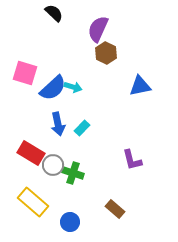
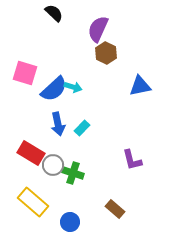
blue semicircle: moved 1 px right, 1 px down
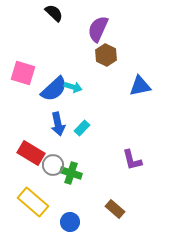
brown hexagon: moved 2 px down
pink square: moved 2 px left
green cross: moved 2 px left
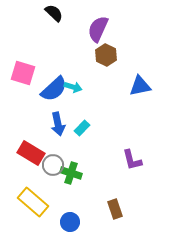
brown rectangle: rotated 30 degrees clockwise
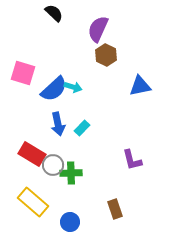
red rectangle: moved 1 px right, 1 px down
green cross: rotated 20 degrees counterclockwise
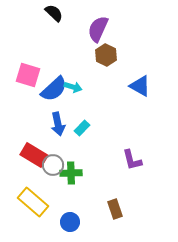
pink square: moved 5 px right, 2 px down
blue triangle: rotated 40 degrees clockwise
red rectangle: moved 2 px right, 1 px down
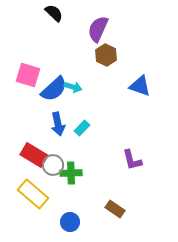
blue triangle: rotated 10 degrees counterclockwise
yellow rectangle: moved 8 px up
brown rectangle: rotated 36 degrees counterclockwise
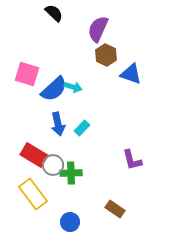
pink square: moved 1 px left, 1 px up
blue triangle: moved 9 px left, 12 px up
yellow rectangle: rotated 12 degrees clockwise
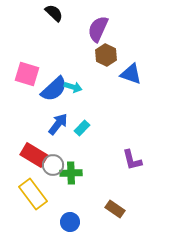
blue arrow: rotated 130 degrees counterclockwise
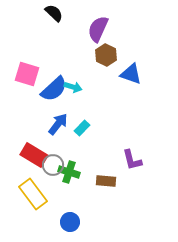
green cross: moved 2 px left, 1 px up; rotated 20 degrees clockwise
brown rectangle: moved 9 px left, 28 px up; rotated 30 degrees counterclockwise
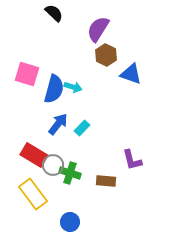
purple semicircle: rotated 8 degrees clockwise
blue semicircle: rotated 32 degrees counterclockwise
green cross: moved 1 px right, 1 px down
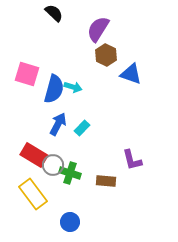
blue arrow: rotated 10 degrees counterclockwise
